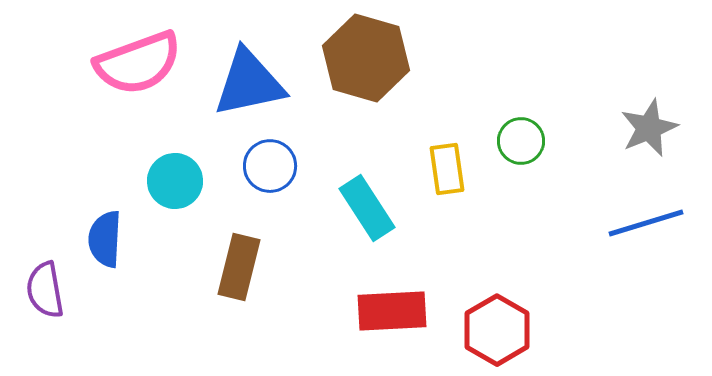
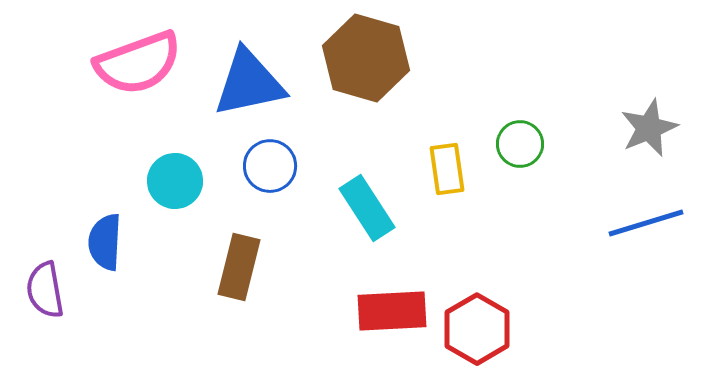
green circle: moved 1 px left, 3 px down
blue semicircle: moved 3 px down
red hexagon: moved 20 px left, 1 px up
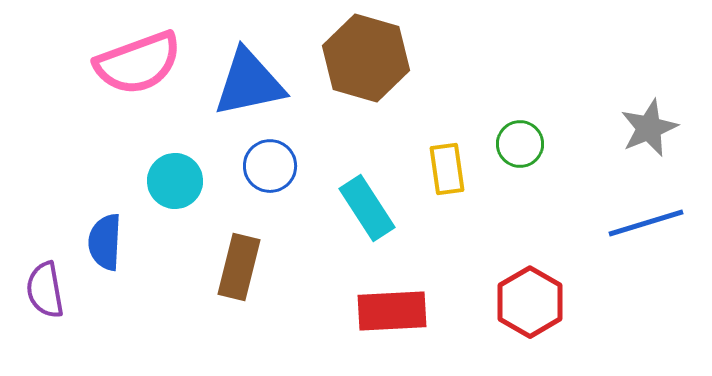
red hexagon: moved 53 px right, 27 px up
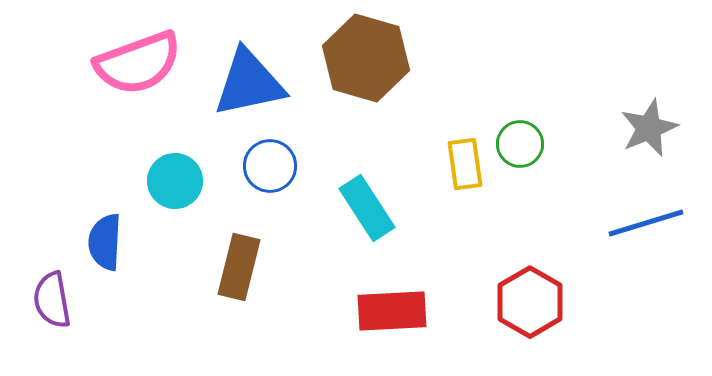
yellow rectangle: moved 18 px right, 5 px up
purple semicircle: moved 7 px right, 10 px down
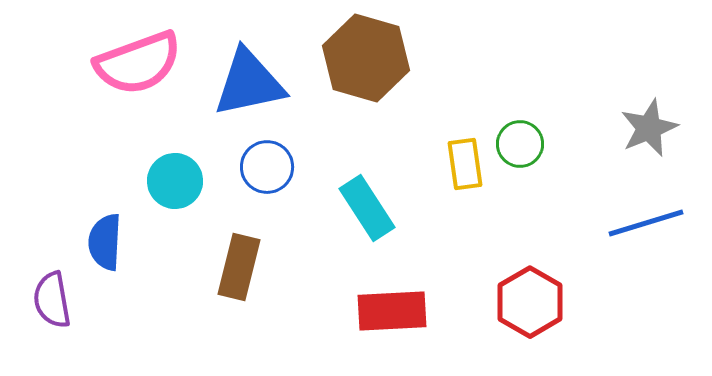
blue circle: moved 3 px left, 1 px down
